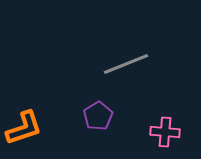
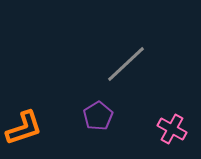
gray line: rotated 21 degrees counterclockwise
pink cross: moved 7 px right, 3 px up; rotated 24 degrees clockwise
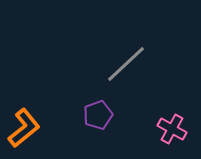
purple pentagon: moved 1 px up; rotated 12 degrees clockwise
orange L-shape: rotated 21 degrees counterclockwise
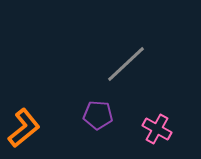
purple pentagon: rotated 24 degrees clockwise
pink cross: moved 15 px left
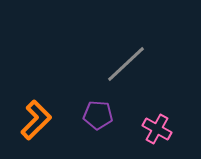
orange L-shape: moved 12 px right, 8 px up; rotated 6 degrees counterclockwise
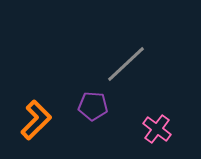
purple pentagon: moved 5 px left, 9 px up
pink cross: rotated 8 degrees clockwise
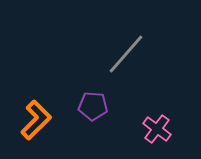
gray line: moved 10 px up; rotated 6 degrees counterclockwise
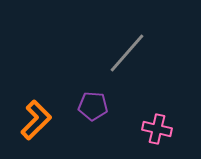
gray line: moved 1 px right, 1 px up
pink cross: rotated 24 degrees counterclockwise
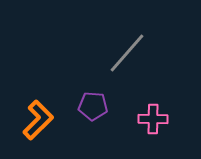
orange L-shape: moved 2 px right
pink cross: moved 4 px left, 10 px up; rotated 12 degrees counterclockwise
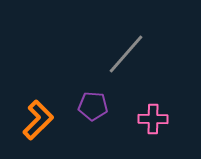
gray line: moved 1 px left, 1 px down
